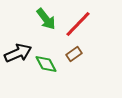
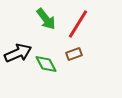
red line: rotated 12 degrees counterclockwise
brown rectangle: rotated 14 degrees clockwise
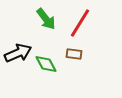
red line: moved 2 px right, 1 px up
brown rectangle: rotated 28 degrees clockwise
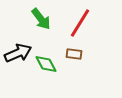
green arrow: moved 5 px left
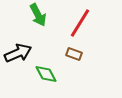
green arrow: moved 3 px left, 4 px up; rotated 10 degrees clockwise
brown rectangle: rotated 14 degrees clockwise
green diamond: moved 10 px down
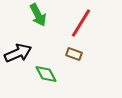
red line: moved 1 px right
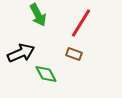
black arrow: moved 3 px right
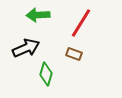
green arrow: rotated 115 degrees clockwise
black arrow: moved 5 px right, 5 px up
green diamond: rotated 45 degrees clockwise
